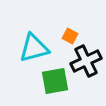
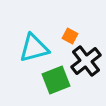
black cross: rotated 12 degrees counterclockwise
green square: moved 1 px right, 1 px up; rotated 12 degrees counterclockwise
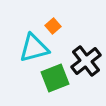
orange square: moved 17 px left, 10 px up; rotated 21 degrees clockwise
green square: moved 1 px left, 2 px up
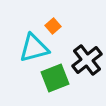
black cross: moved 1 px right, 1 px up
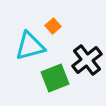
cyan triangle: moved 4 px left, 2 px up
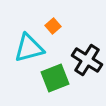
cyan triangle: moved 1 px left, 2 px down
black cross: rotated 20 degrees counterclockwise
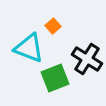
cyan triangle: rotated 36 degrees clockwise
black cross: moved 1 px up
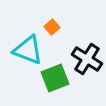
orange square: moved 1 px left, 1 px down
cyan triangle: moved 1 px left, 2 px down
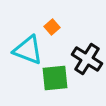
green square: rotated 16 degrees clockwise
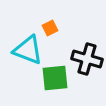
orange square: moved 2 px left, 1 px down; rotated 14 degrees clockwise
black cross: rotated 16 degrees counterclockwise
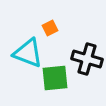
cyan triangle: moved 3 px down
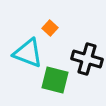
orange square: rotated 21 degrees counterclockwise
green square: moved 2 px down; rotated 20 degrees clockwise
